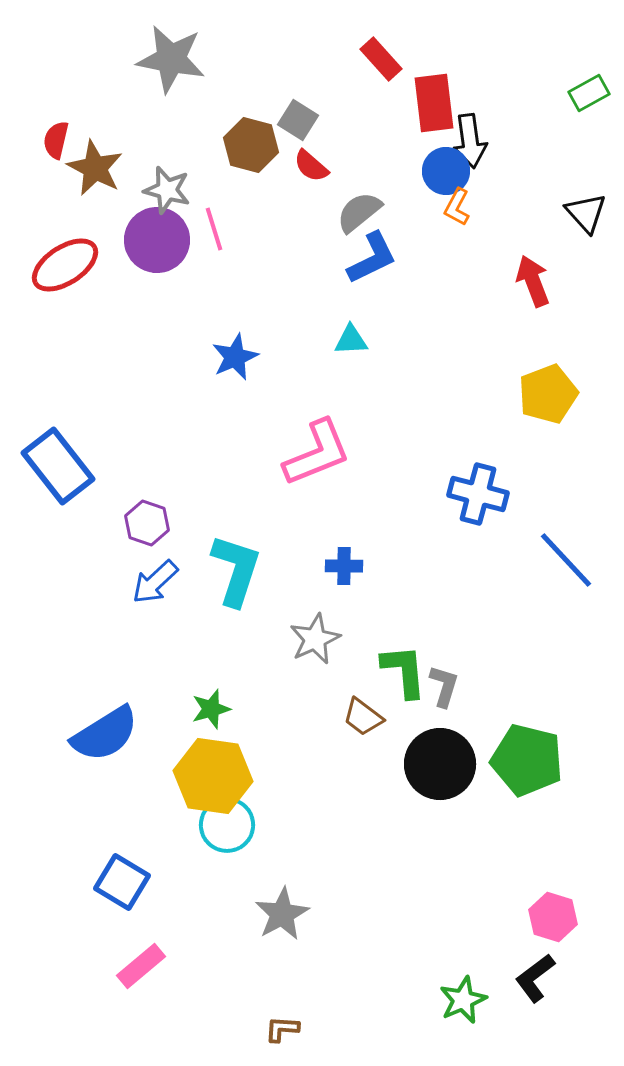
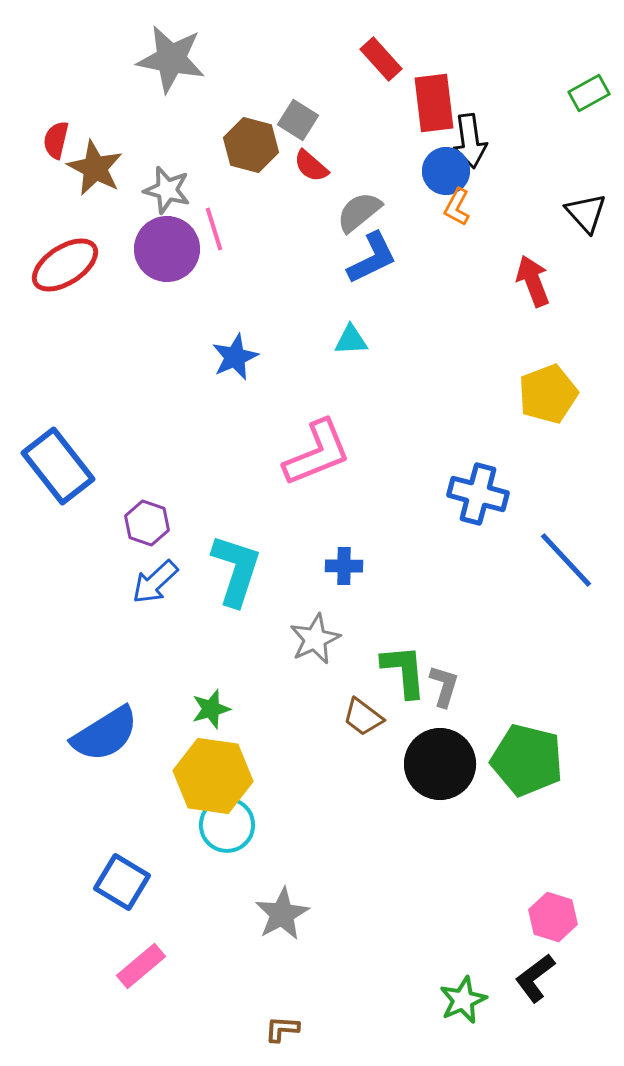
purple circle at (157, 240): moved 10 px right, 9 px down
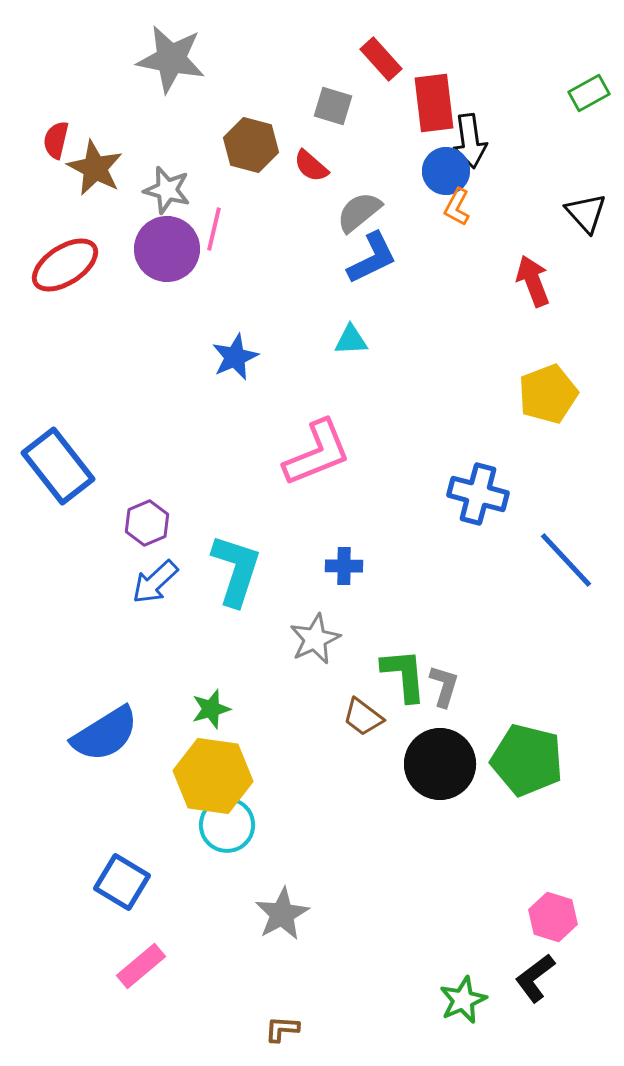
gray square at (298, 120): moved 35 px right, 14 px up; rotated 15 degrees counterclockwise
pink line at (214, 229): rotated 30 degrees clockwise
purple hexagon at (147, 523): rotated 18 degrees clockwise
green L-shape at (404, 671): moved 4 px down
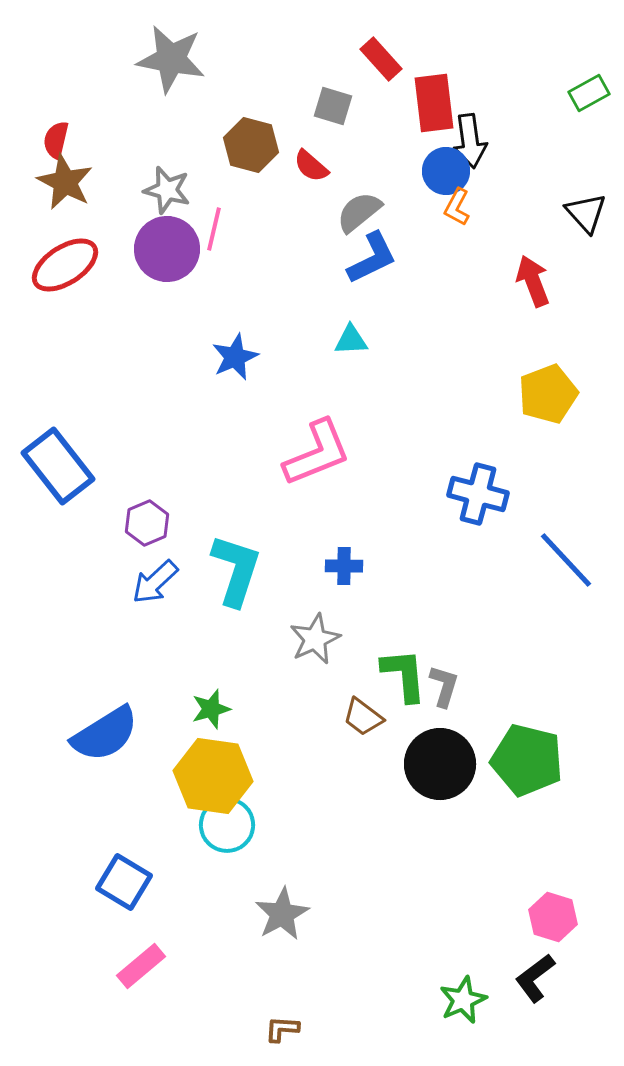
brown star at (95, 168): moved 30 px left, 14 px down
blue square at (122, 882): moved 2 px right
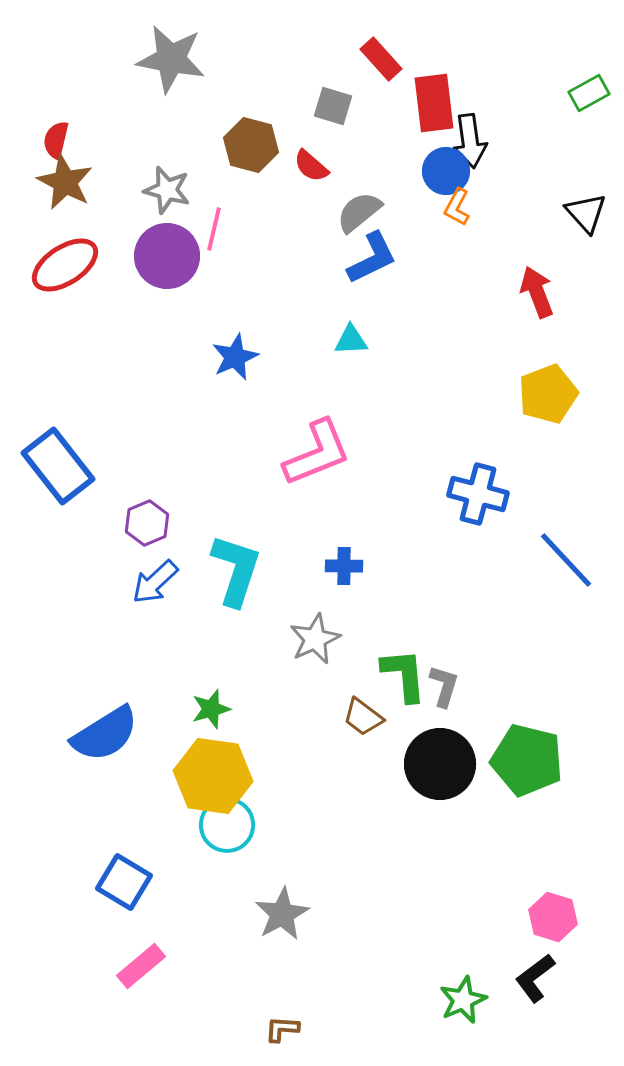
purple circle at (167, 249): moved 7 px down
red arrow at (533, 281): moved 4 px right, 11 px down
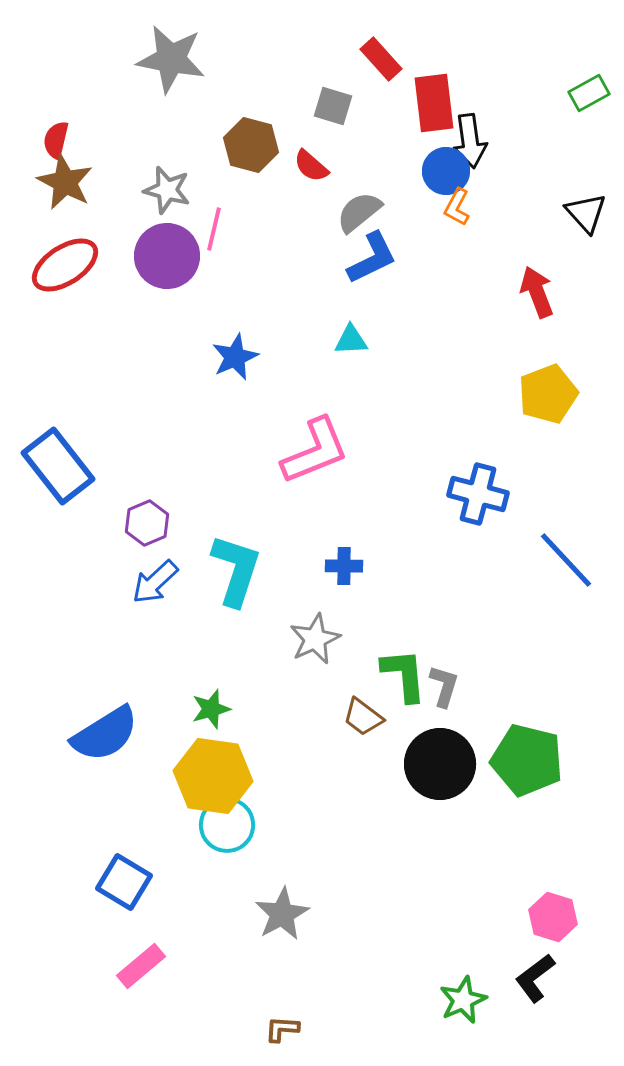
pink L-shape at (317, 453): moved 2 px left, 2 px up
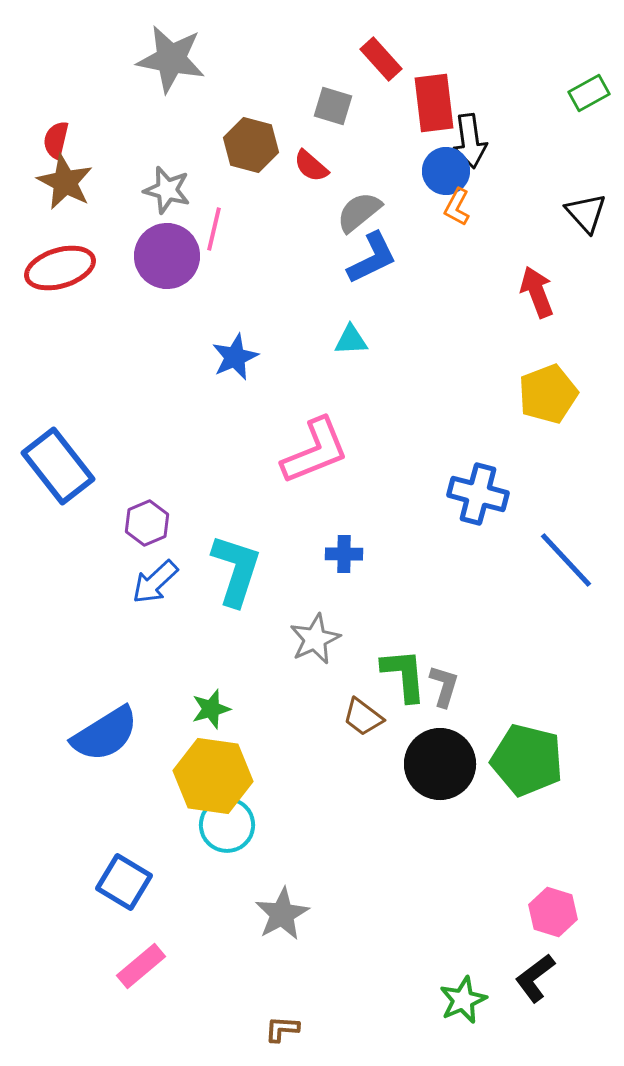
red ellipse at (65, 265): moved 5 px left, 3 px down; rotated 16 degrees clockwise
blue cross at (344, 566): moved 12 px up
pink hexagon at (553, 917): moved 5 px up
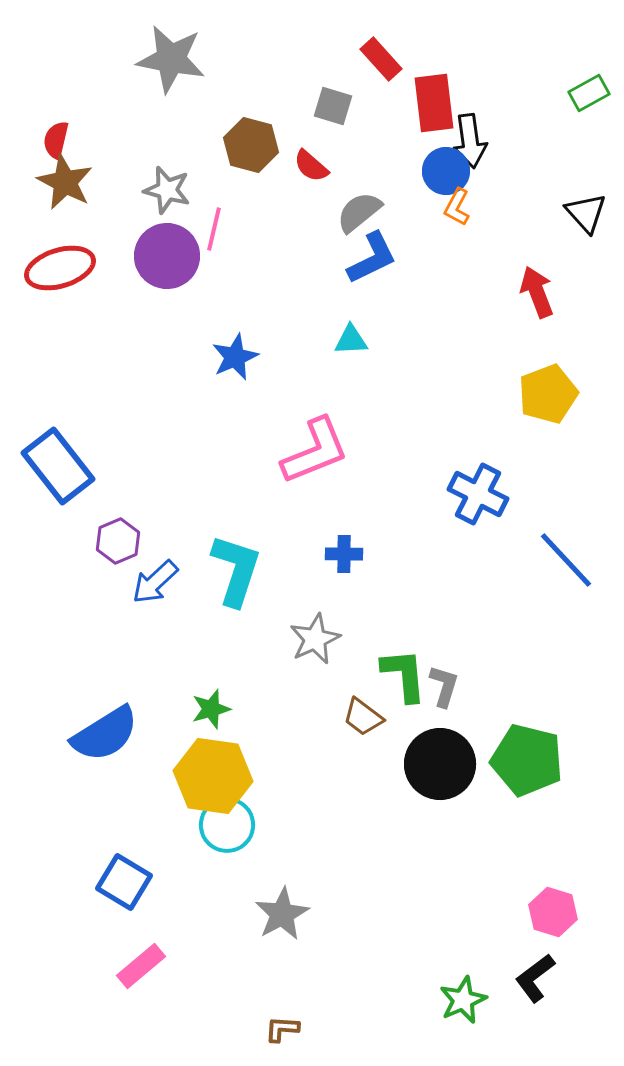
blue cross at (478, 494): rotated 12 degrees clockwise
purple hexagon at (147, 523): moved 29 px left, 18 px down
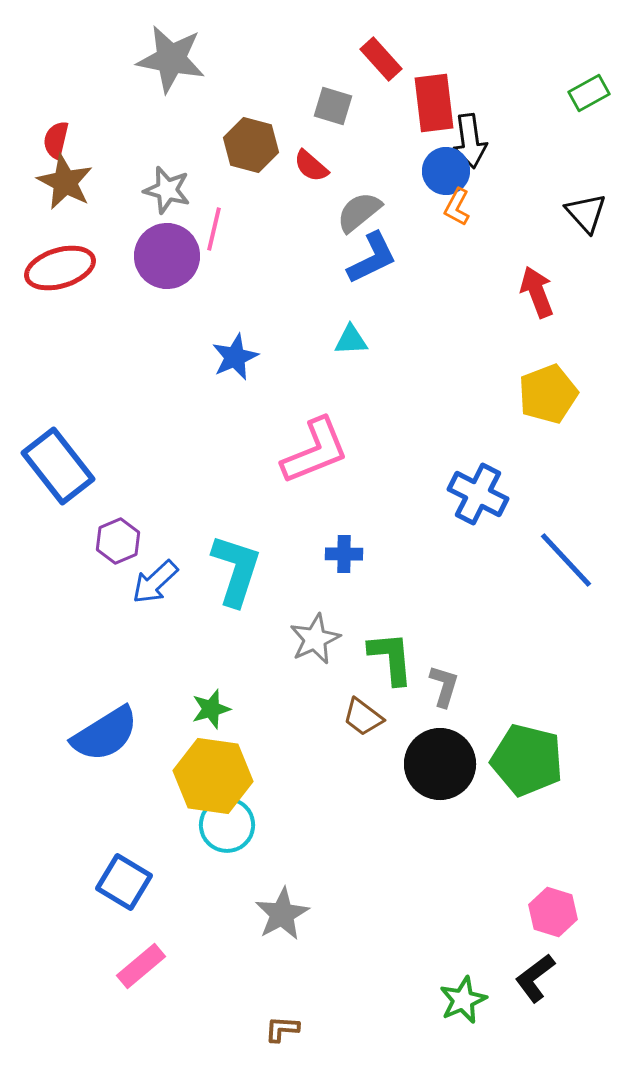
green L-shape at (404, 675): moved 13 px left, 17 px up
